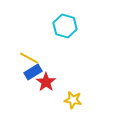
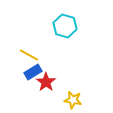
yellow line: moved 3 px up
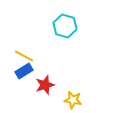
yellow line: moved 5 px left, 1 px down
blue rectangle: moved 9 px left, 1 px up
red star: moved 1 px left, 3 px down; rotated 18 degrees clockwise
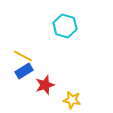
yellow line: moved 1 px left
yellow star: moved 1 px left
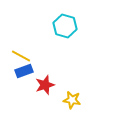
yellow line: moved 2 px left
blue rectangle: rotated 12 degrees clockwise
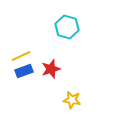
cyan hexagon: moved 2 px right, 1 px down
yellow line: rotated 54 degrees counterclockwise
red star: moved 6 px right, 16 px up
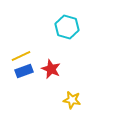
red star: rotated 30 degrees counterclockwise
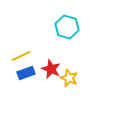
blue rectangle: moved 2 px right, 2 px down
yellow star: moved 3 px left, 22 px up; rotated 12 degrees clockwise
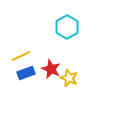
cyan hexagon: rotated 15 degrees clockwise
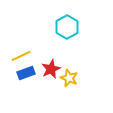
red star: rotated 24 degrees clockwise
